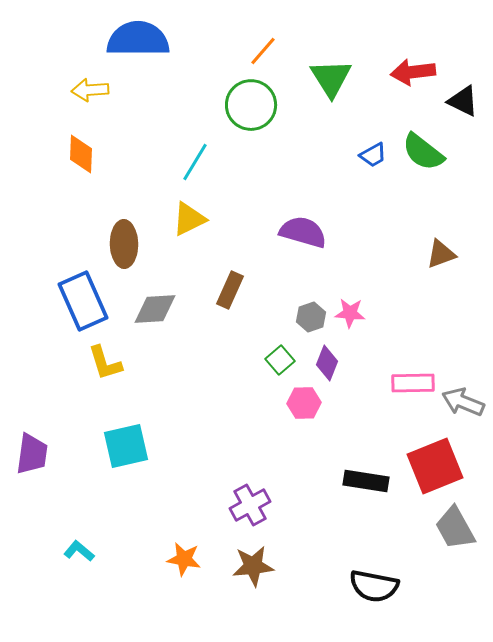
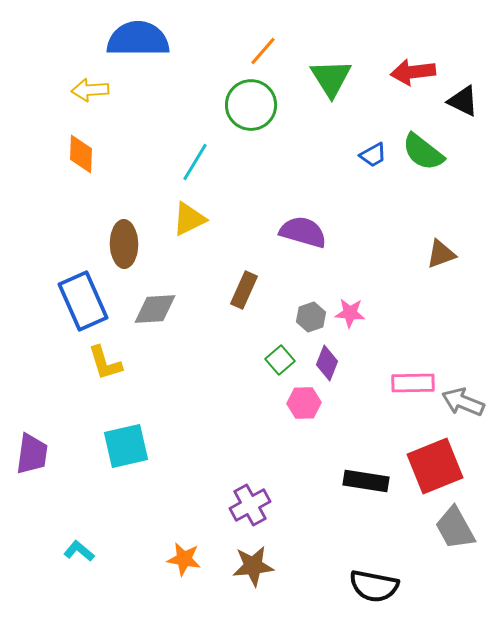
brown rectangle: moved 14 px right
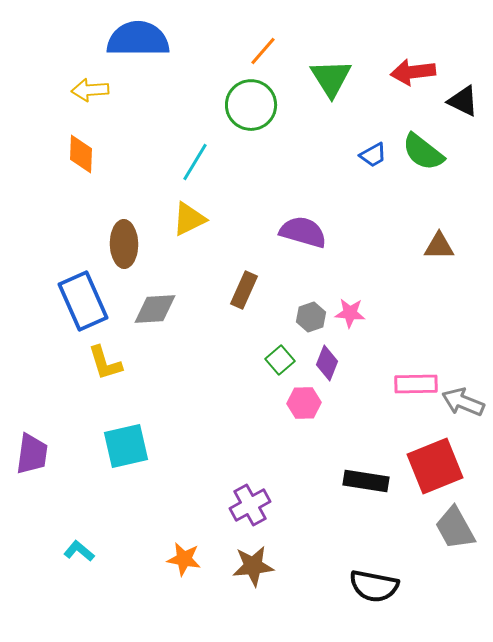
brown triangle: moved 2 px left, 8 px up; rotated 20 degrees clockwise
pink rectangle: moved 3 px right, 1 px down
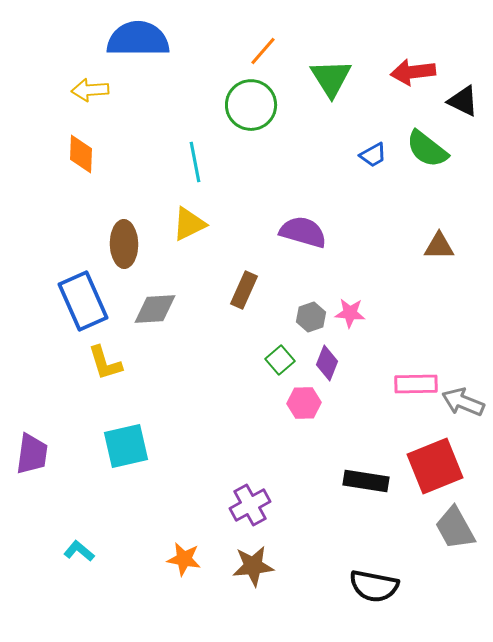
green semicircle: moved 4 px right, 3 px up
cyan line: rotated 42 degrees counterclockwise
yellow triangle: moved 5 px down
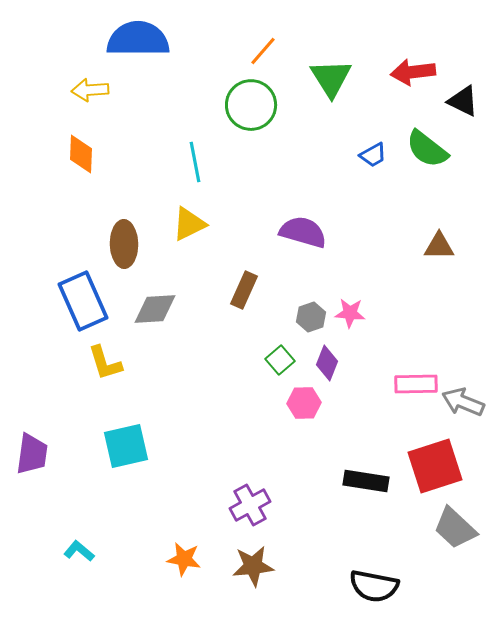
red square: rotated 4 degrees clockwise
gray trapezoid: rotated 18 degrees counterclockwise
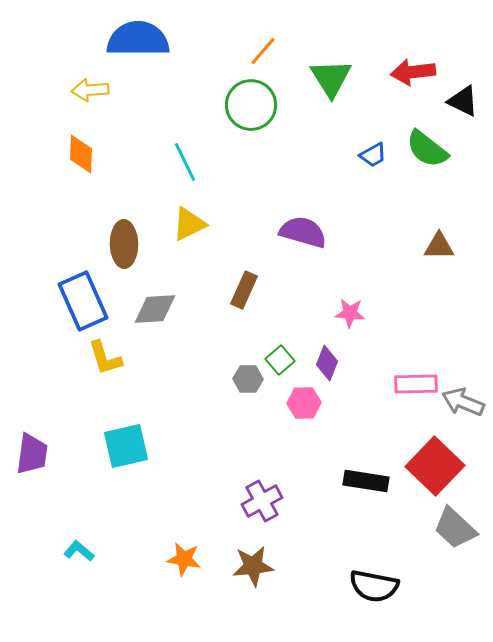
cyan line: moved 10 px left; rotated 15 degrees counterclockwise
gray hexagon: moved 63 px left, 62 px down; rotated 20 degrees clockwise
yellow L-shape: moved 5 px up
red square: rotated 28 degrees counterclockwise
purple cross: moved 12 px right, 4 px up
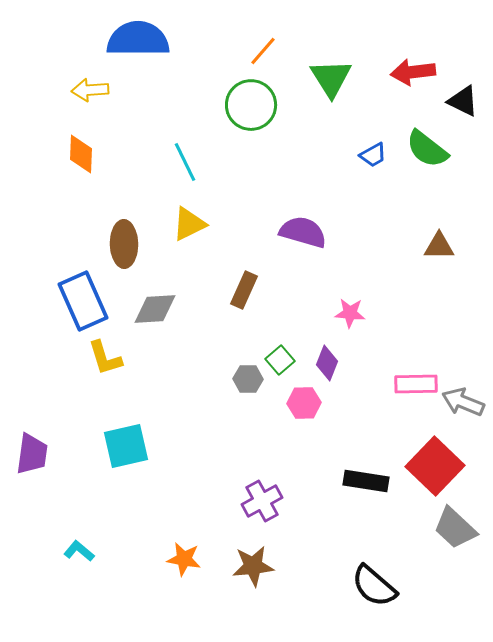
black semicircle: rotated 30 degrees clockwise
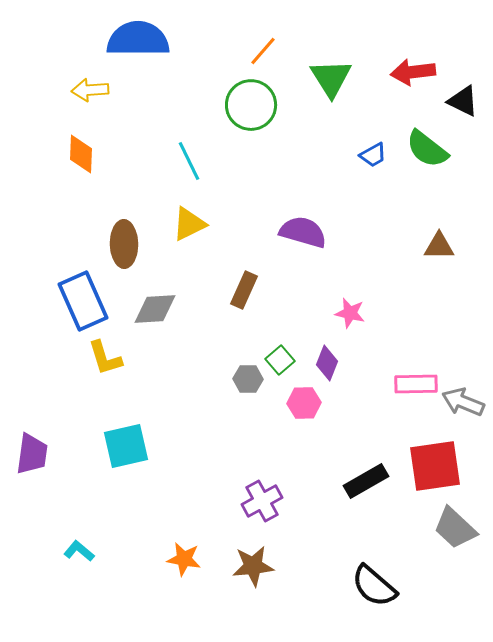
cyan line: moved 4 px right, 1 px up
pink star: rotated 8 degrees clockwise
red square: rotated 38 degrees clockwise
black rectangle: rotated 39 degrees counterclockwise
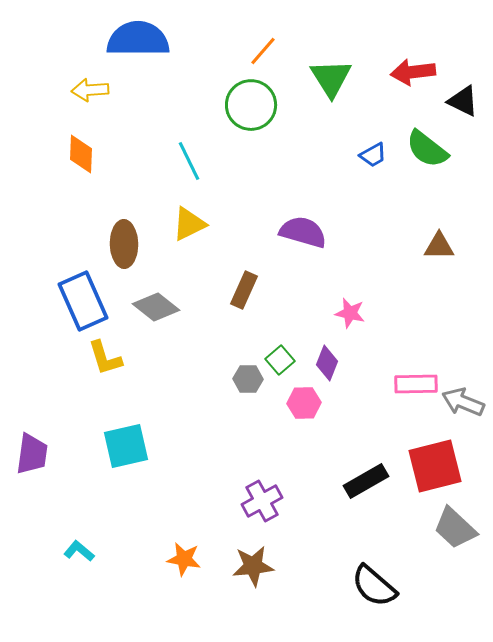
gray diamond: moved 1 px right, 2 px up; rotated 42 degrees clockwise
red square: rotated 6 degrees counterclockwise
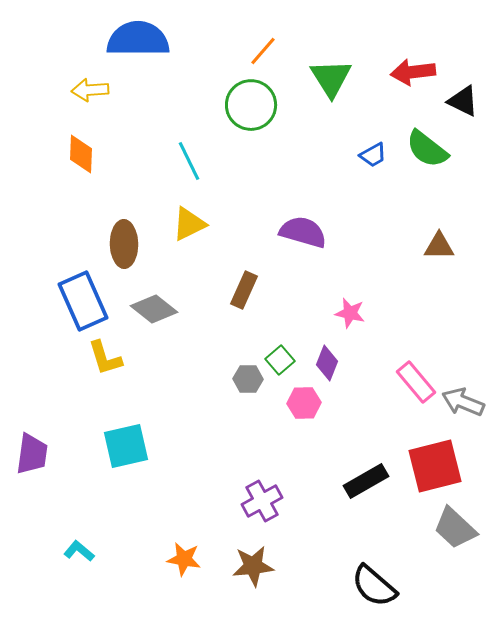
gray diamond: moved 2 px left, 2 px down
pink rectangle: moved 2 px up; rotated 51 degrees clockwise
